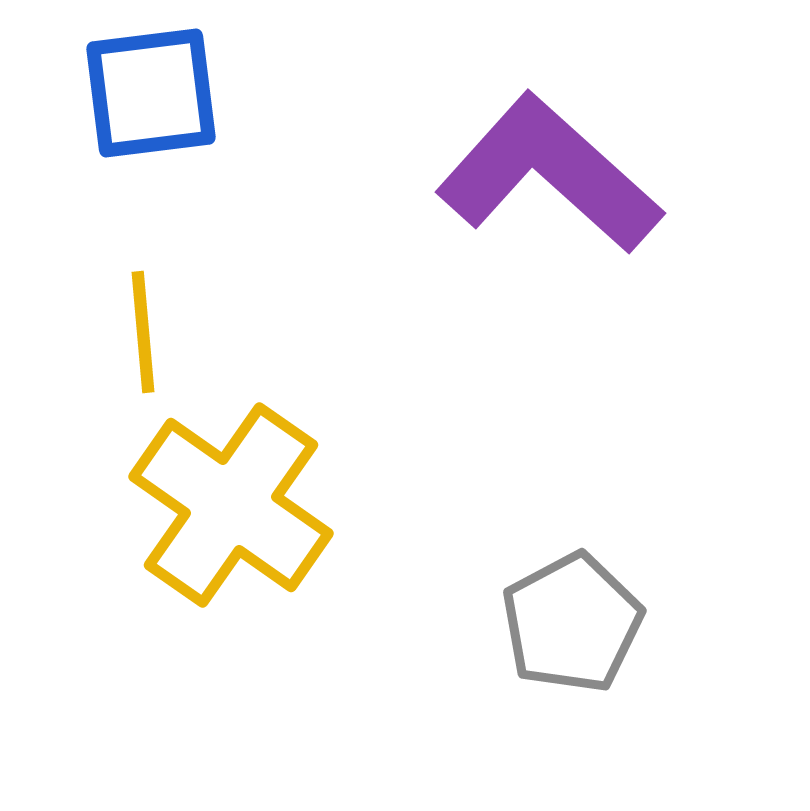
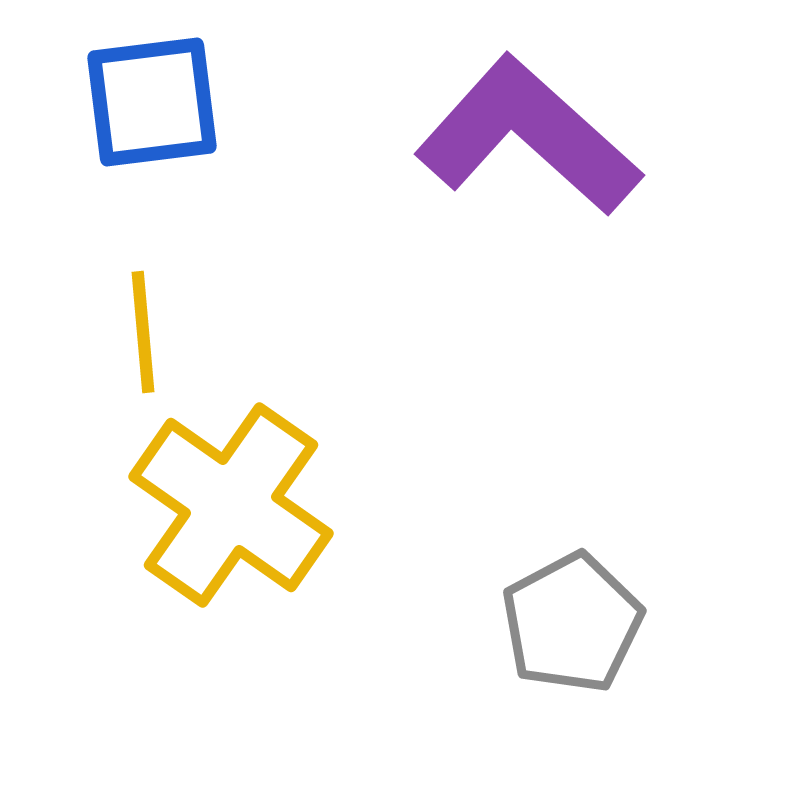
blue square: moved 1 px right, 9 px down
purple L-shape: moved 21 px left, 38 px up
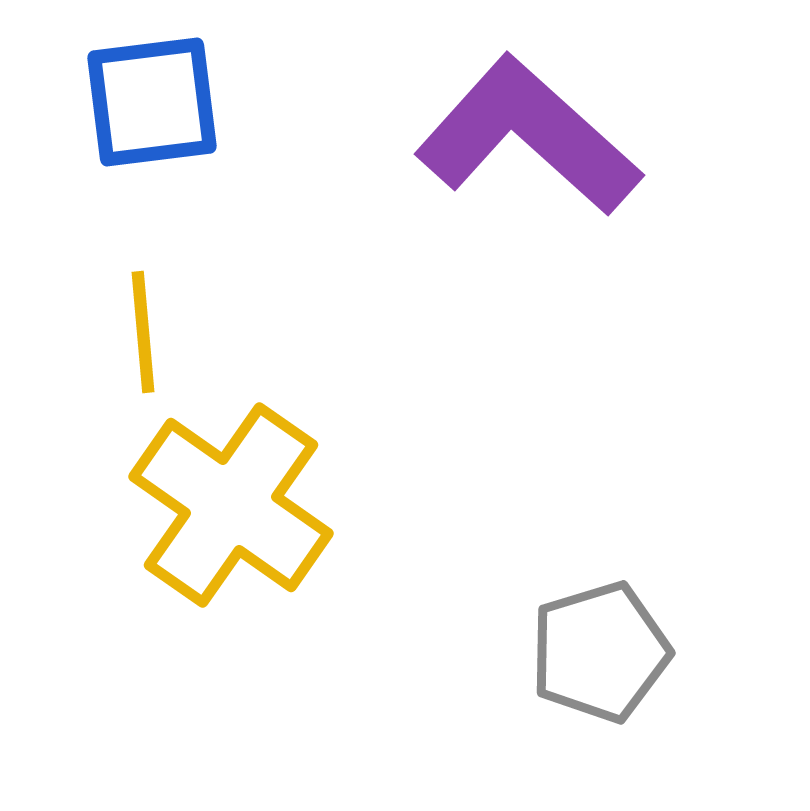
gray pentagon: moved 28 px right, 29 px down; rotated 11 degrees clockwise
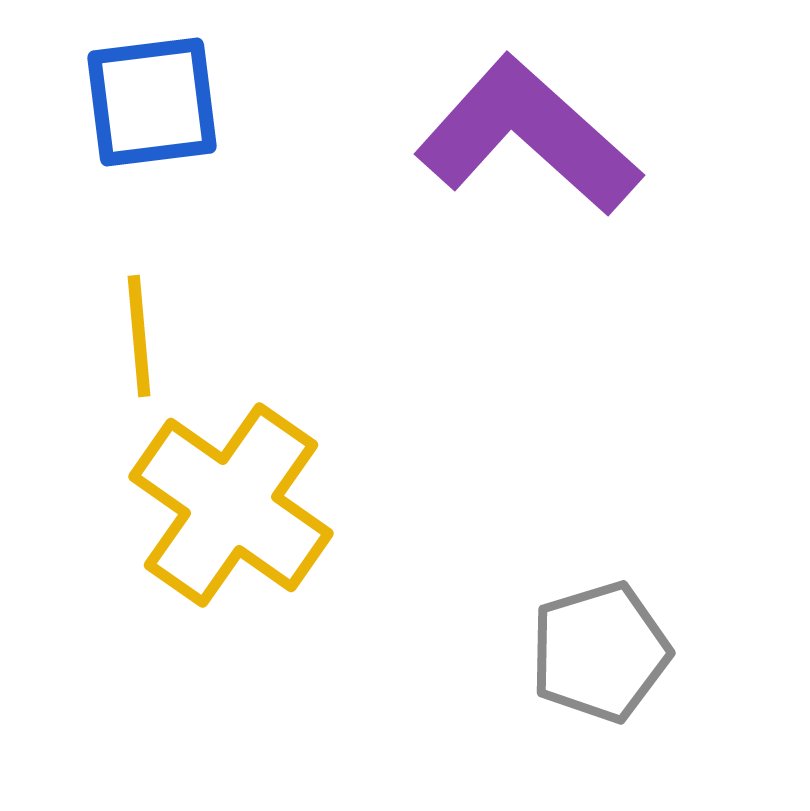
yellow line: moved 4 px left, 4 px down
